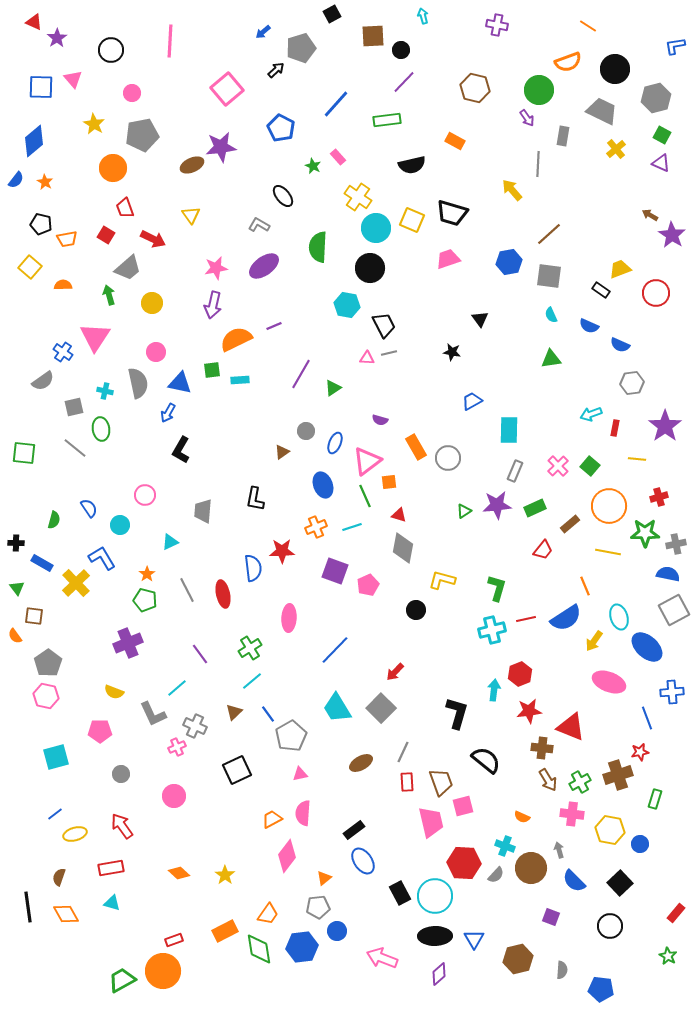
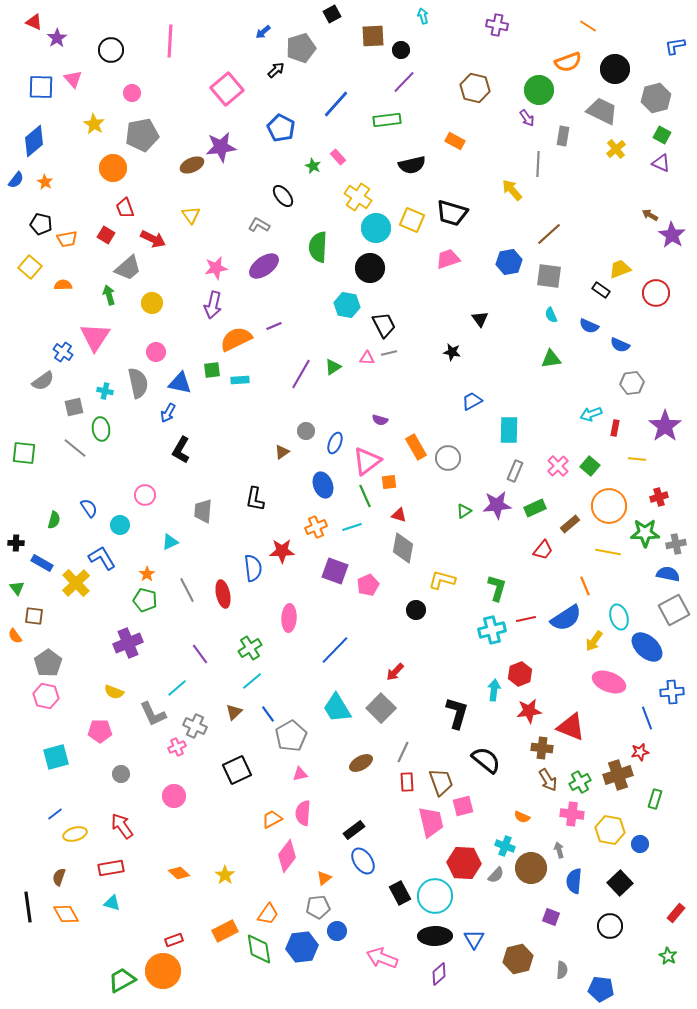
green triangle at (333, 388): moved 21 px up
blue semicircle at (574, 881): rotated 50 degrees clockwise
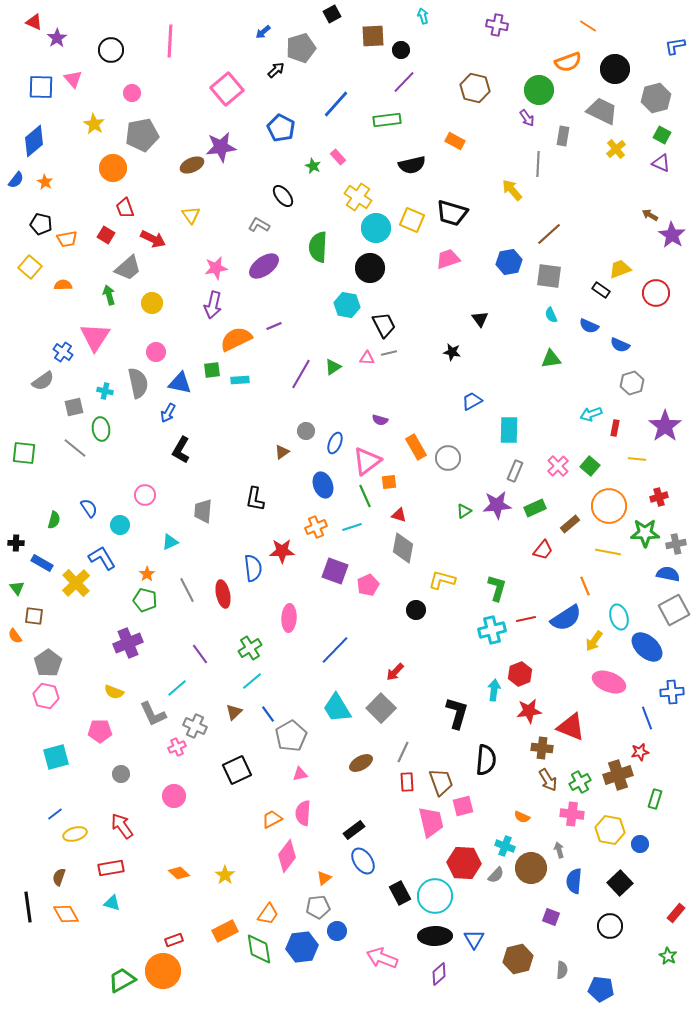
gray hexagon at (632, 383): rotated 10 degrees counterclockwise
black semicircle at (486, 760): rotated 56 degrees clockwise
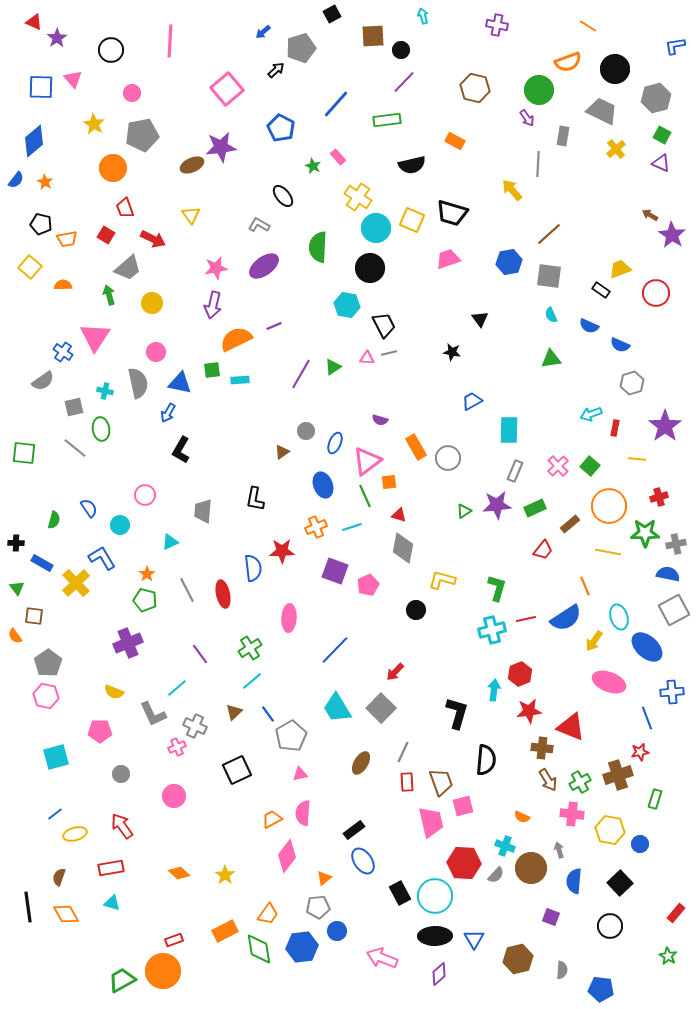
brown ellipse at (361, 763): rotated 30 degrees counterclockwise
